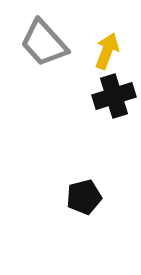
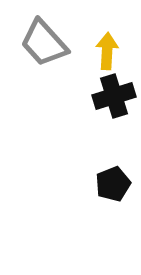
yellow arrow: rotated 18 degrees counterclockwise
black pentagon: moved 29 px right, 13 px up; rotated 8 degrees counterclockwise
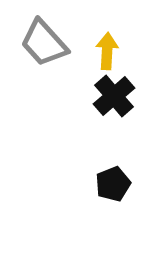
black cross: rotated 24 degrees counterclockwise
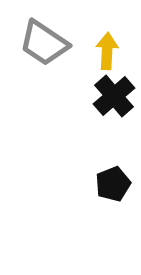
gray trapezoid: rotated 14 degrees counterclockwise
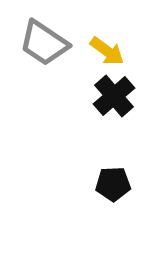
yellow arrow: rotated 123 degrees clockwise
black pentagon: rotated 20 degrees clockwise
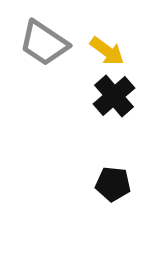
black pentagon: rotated 8 degrees clockwise
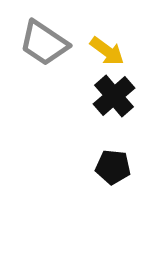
black pentagon: moved 17 px up
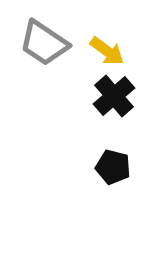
black pentagon: rotated 8 degrees clockwise
